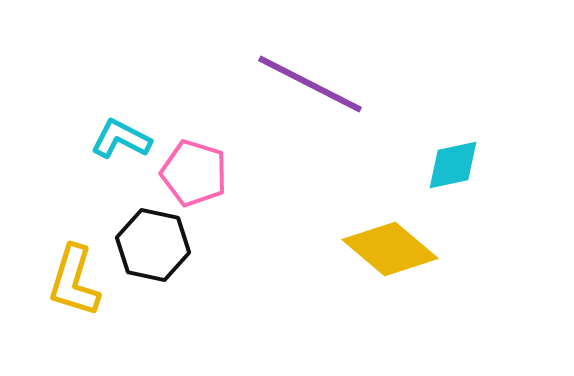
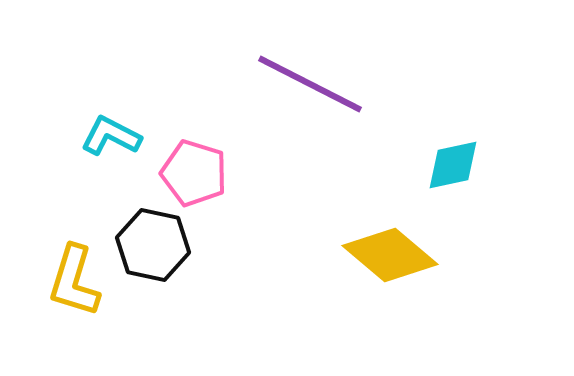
cyan L-shape: moved 10 px left, 3 px up
yellow diamond: moved 6 px down
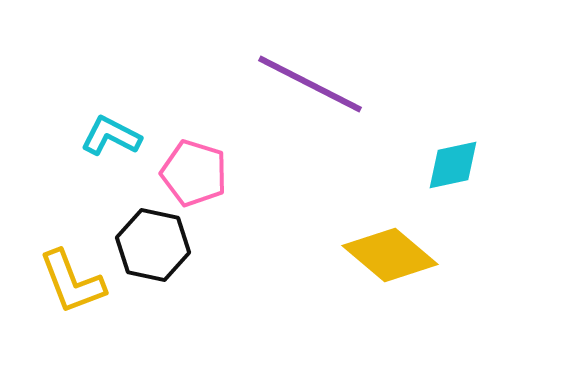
yellow L-shape: moved 2 px left, 1 px down; rotated 38 degrees counterclockwise
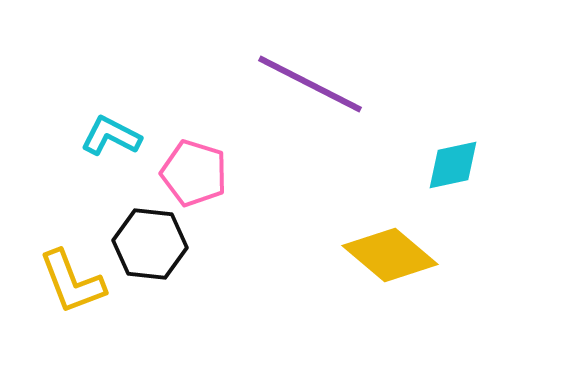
black hexagon: moved 3 px left, 1 px up; rotated 6 degrees counterclockwise
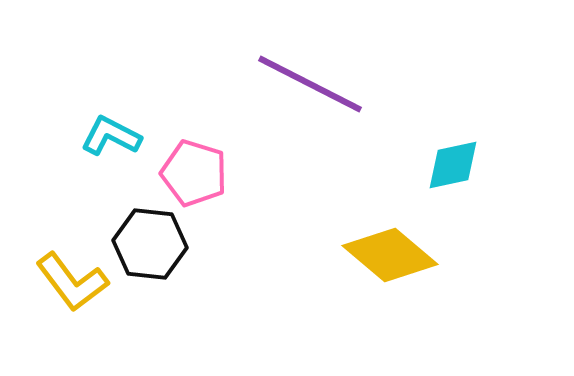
yellow L-shape: rotated 16 degrees counterclockwise
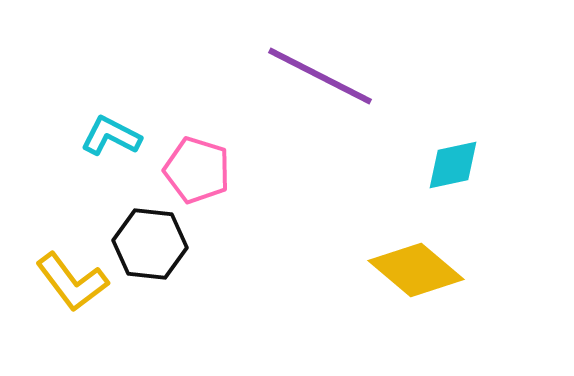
purple line: moved 10 px right, 8 px up
pink pentagon: moved 3 px right, 3 px up
yellow diamond: moved 26 px right, 15 px down
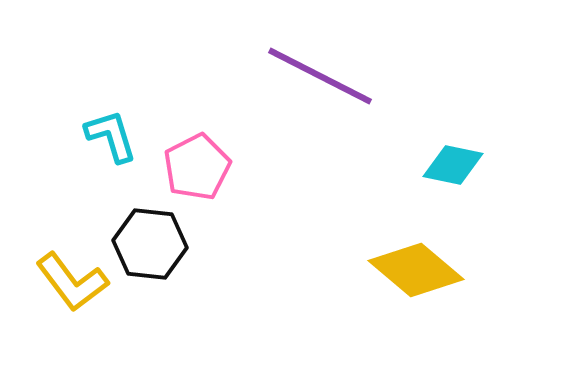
cyan L-shape: rotated 46 degrees clockwise
cyan diamond: rotated 24 degrees clockwise
pink pentagon: moved 3 px up; rotated 28 degrees clockwise
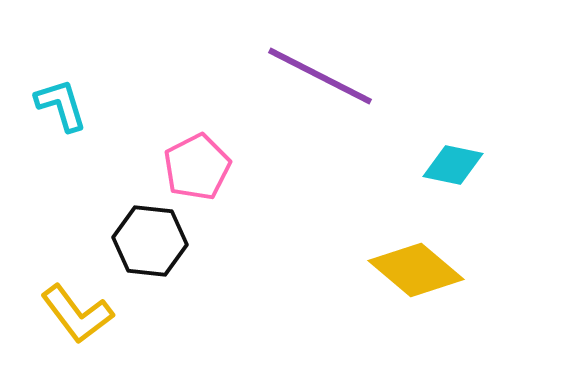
cyan L-shape: moved 50 px left, 31 px up
black hexagon: moved 3 px up
yellow L-shape: moved 5 px right, 32 px down
